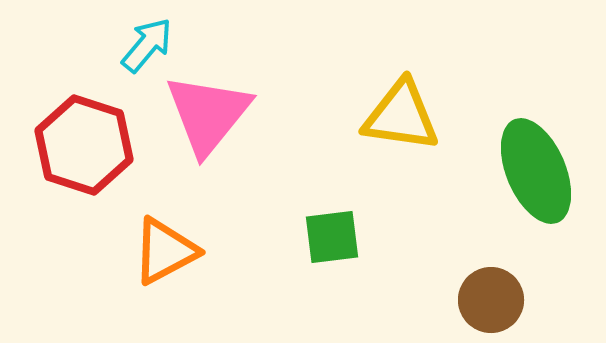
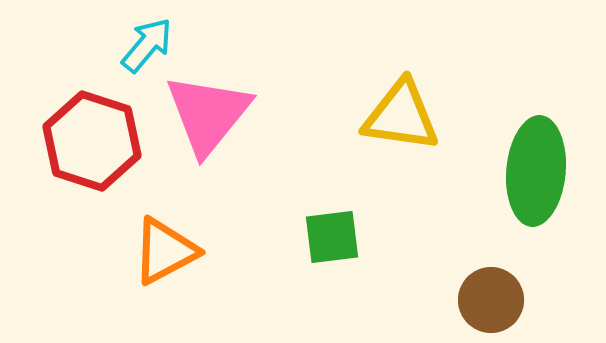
red hexagon: moved 8 px right, 4 px up
green ellipse: rotated 28 degrees clockwise
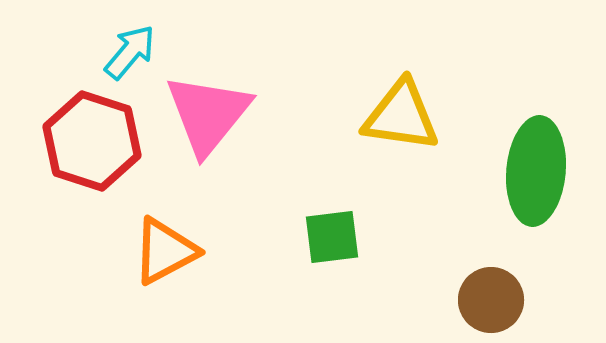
cyan arrow: moved 17 px left, 7 px down
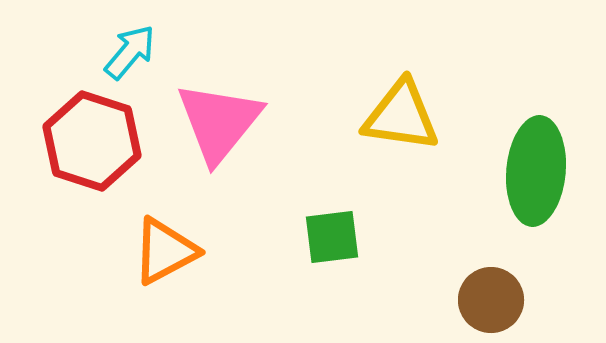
pink triangle: moved 11 px right, 8 px down
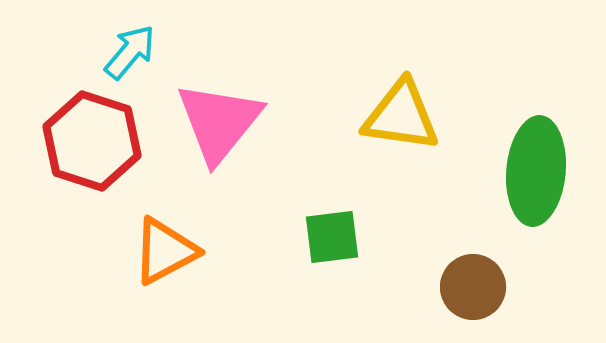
brown circle: moved 18 px left, 13 px up
